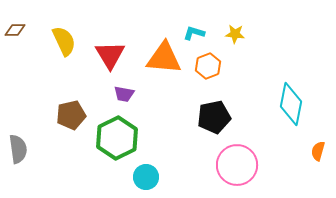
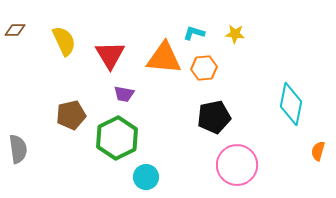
orange hexagon: moved 4 px left, 2 px down; rotated 15 degrees clockwise
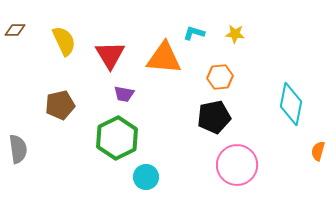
orange hexagon: moved 16 px right, 9 px down
brown pentagon: moved 11 px left, 10 px up
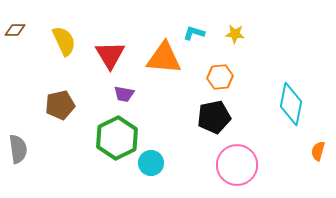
cyan circle: moved 5 px right, 14 px up
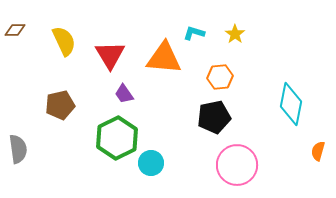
yellow star: rotated 30 degrees clockwise
purple trapezoid: rotated 45 degrees clockwise
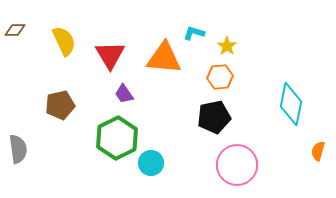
yellow star: moved 8 px left, 12 px down
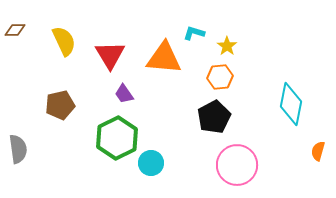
black pentagon: rotated 16 degrees counterclockwise
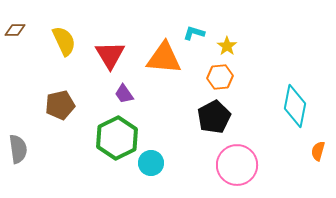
cyan diamond: moved 4 px right, 2 px down
